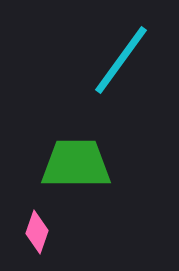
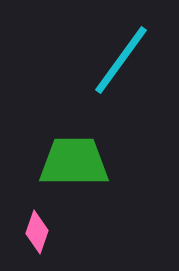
green trapezoid: moved 2 px left, 2 px up
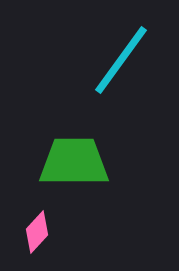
pink diamond: rotated 24 degrees clockwise
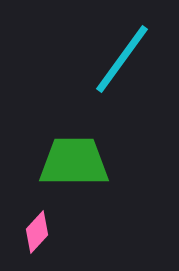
cyan line: moved 1 px right, 1 px up
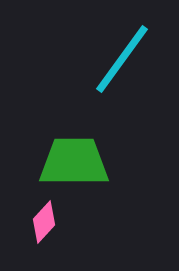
pink diamond: moved 7 px right, 10 px up
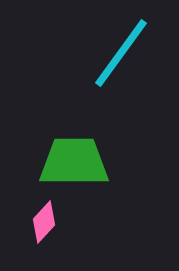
cyan line: moved 1 px left, 6 px up
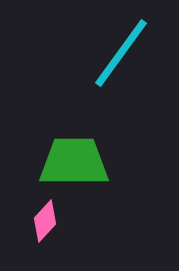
pink diamond: moved 1 px right, 1 px up
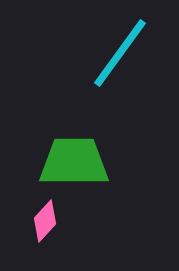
cyan line: moved 1 px left
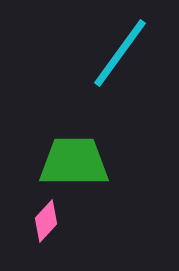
pink diamond: moved 1 px right
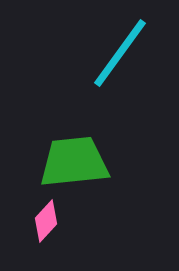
green trapezoid: rotated 6 degrees counterclockwise
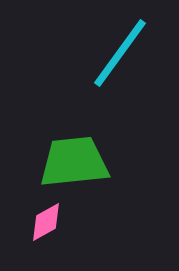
pink diamond: moved 1 px down; rotated 18 degrees clockwise
